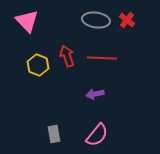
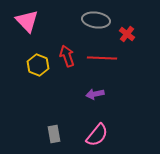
red cross: moved 14 px down
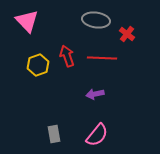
yellow hexagon: rotated 20 degrees clockwise
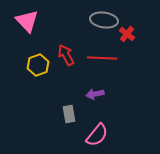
gray ellipse: moved 8 px right
red arrow: moved 1 px left, 1 px up; rotated 10 degrees counterclockwise
gray rectangle: moved 15 px right, 20 px up
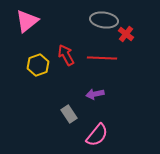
pink triangle: rotated 35 degrees clockwise
red cross: moved 1 px left
gray rectangle: rotated 24 degrees counterclockwise
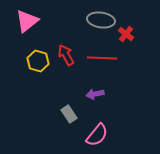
gray ellipse: moved 3 px left
yellow hexagon: moved 4 px up; rotated 25 degrees counterclockwise
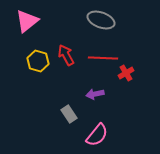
gray ellipse: rotated 12 degrees clockwise
red cross: moved 39 px down; rotated 21 degrees clockwise
red line: moved 1 px right
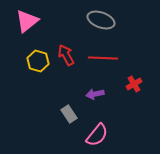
red cross: moved 8 px right, 11 px down
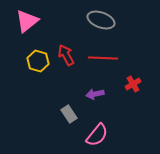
red cross: moved 1 px left
